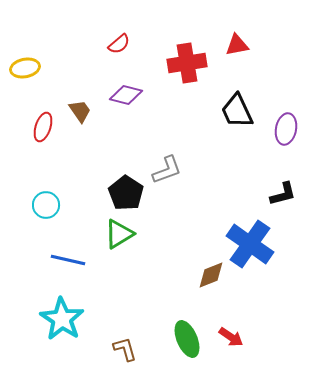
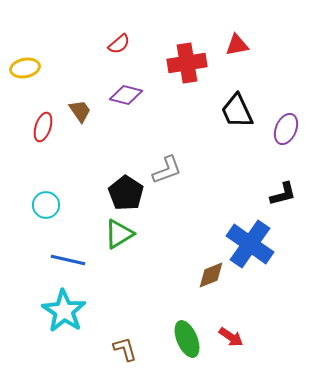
purple ellipse: rotated 12 degrees clockwise
cyan star: moved 2 px right, 8 px up
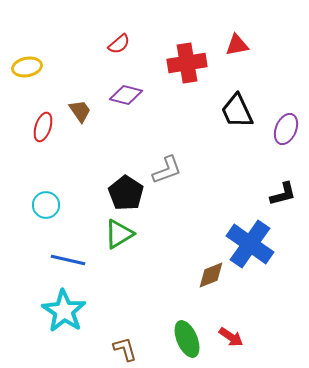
yellow ellipse: moved 2 px right, 1 px up
